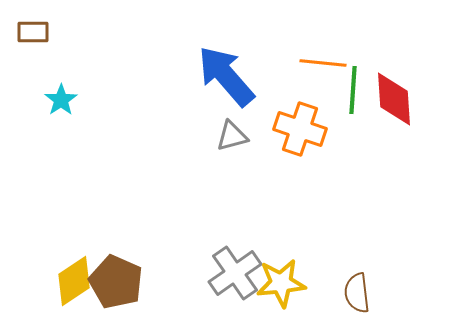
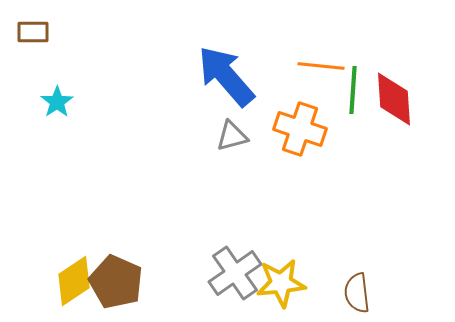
orange line: moved 2 px left, 3 px down
cyan star: moved 4 px left, 2 px down
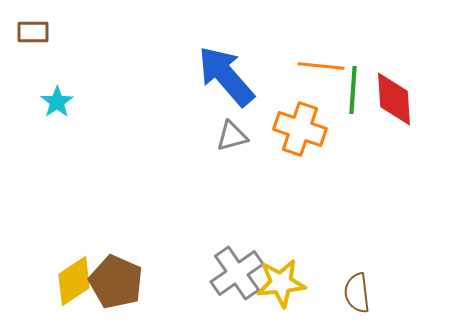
gray cross: moved 2 px right
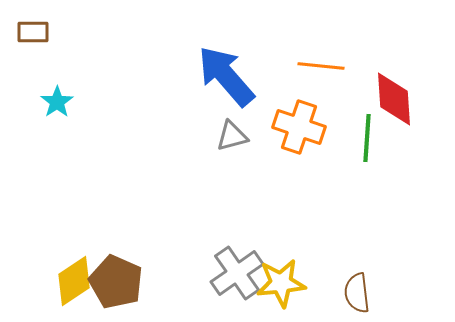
green line: moved 14 px right, 48 px down
orange cross: moved 1 px left, 2 px up
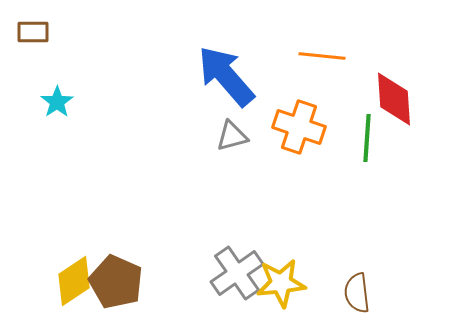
orange line: moved 1 px right, 10 px up
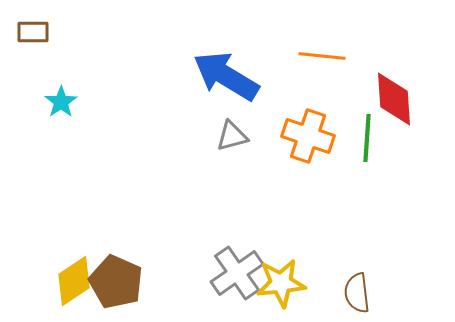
blue arrow: rotated 18 degrees counterclockwise
cyan star: moved 4 px right
orange cross: moved 9 px right, 9 px down
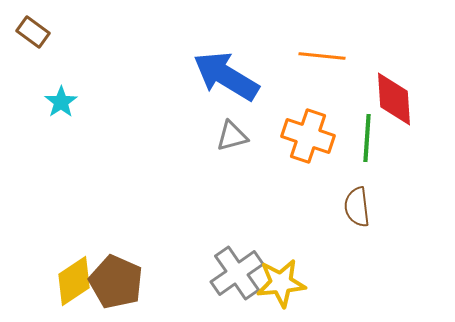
brown rectangle: rotated 36 degrees clockwise
brown semicircle: moved 86 px up
